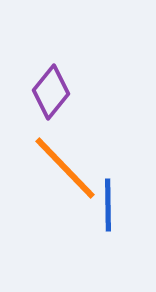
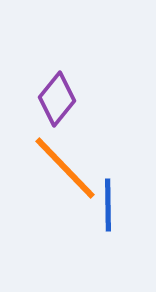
purple diamond: moved 6 px right, 7 px down
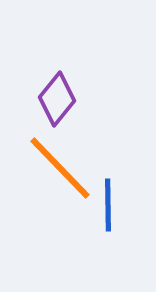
orange line: moved 5 px left
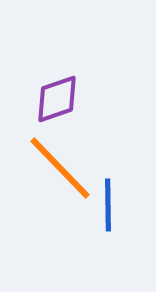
purple diamond: rotated 32 degrees clockwise
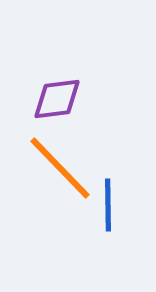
purple diamond: rotated 12 degrees clockwise
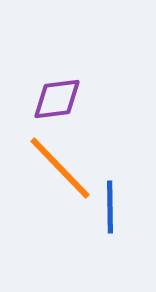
blue line: moved 2 px right, 2 px down
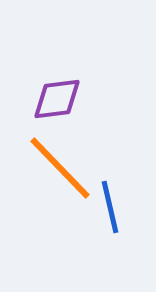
blue line: rotated 12 degrees counterclockwise
